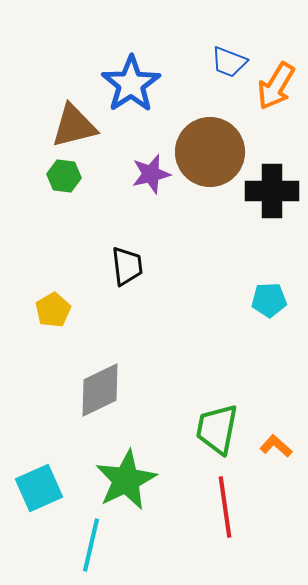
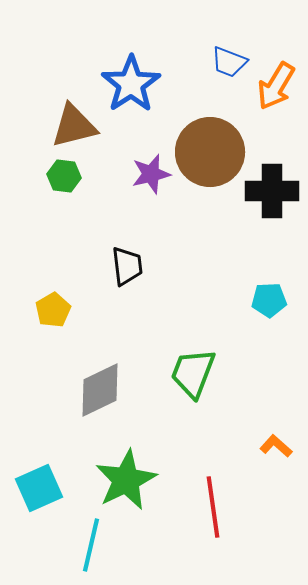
green trapezoid: moved 24 px left, 56 px up; rotated 10 degrees clockwise
red line: moved 12 px left
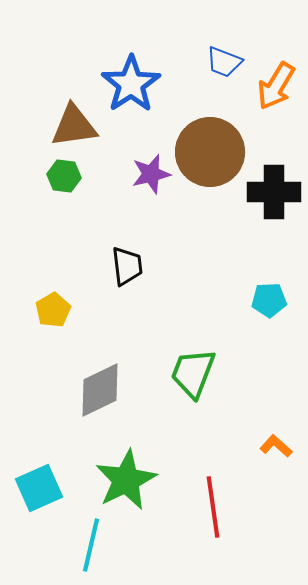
blue trapezoid: moved 5 px left
brown triangle: rotated 6 degrees clockwise
black cross: moved 2 px right, 1 px down
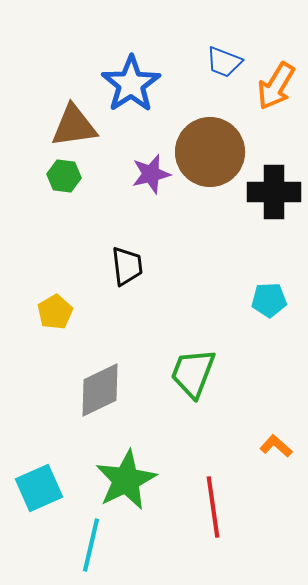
yellow pentagon: moved 2 px right, 2 px down
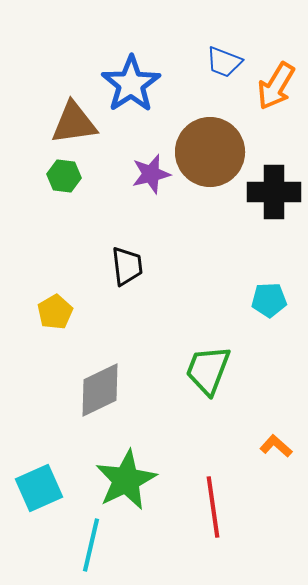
brown triangle: moved 3 px up
green trapezoid: moved 15 px right, 3 px up
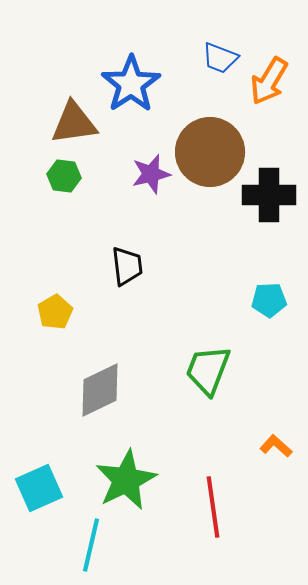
blue trapezoid: moved 4 px left, 4 px up
orange arrow: moved 7 px left, 5 px up
black cross: moved 5 px left, 3 px down
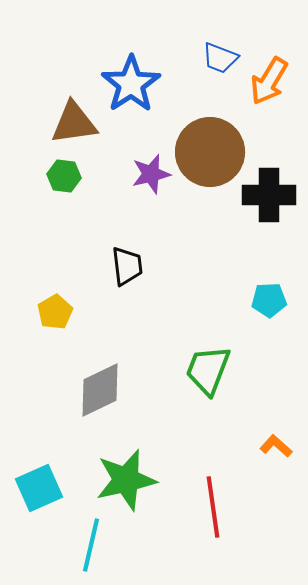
green star: rotated 14 degrees clockwise
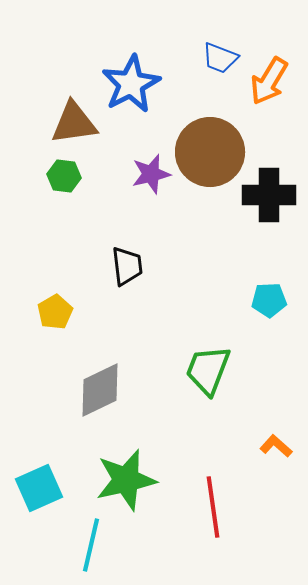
blue star: rotated 6 degrees clockwise
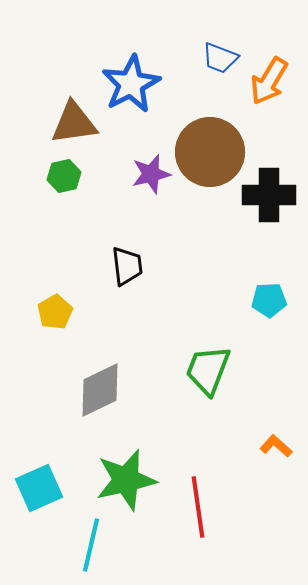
green hexagon: rotated 20 degrees counterclockwise
red line: moved 15 px left
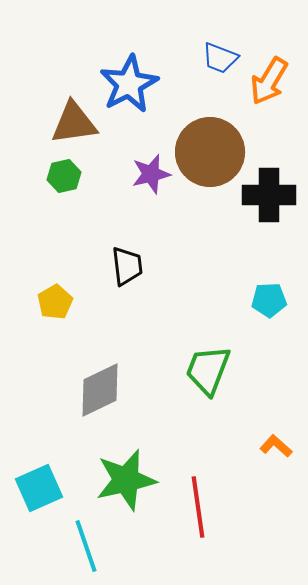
blue star: moved 2 px left
yellow pentagon: moved 10 px up
cyan line: moved 5 px left, 1 px down; rotated 32 degrees counterclockwise
